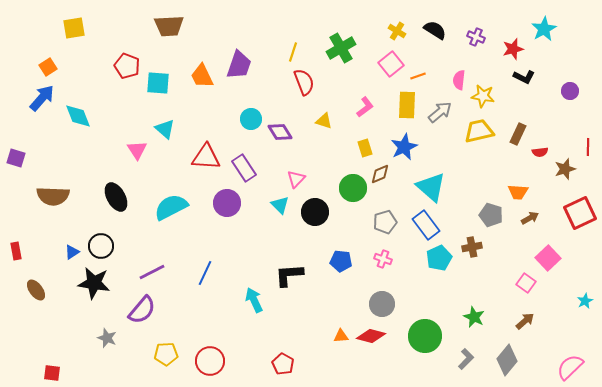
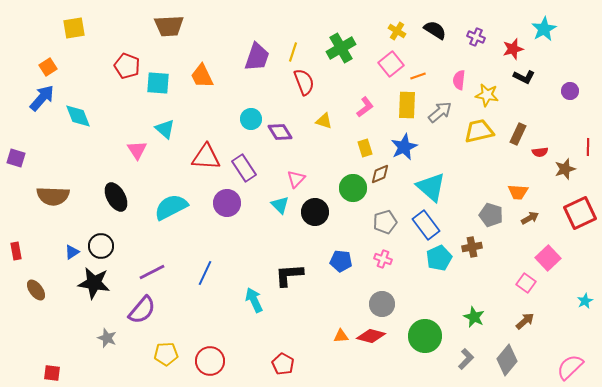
purple trapezoid at (239, 65): moved 18 px right, 8 px up
yellow star at (483, 96): moved 4 px right, 1 px up
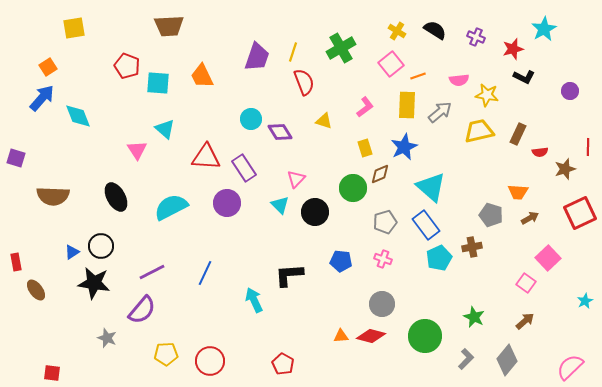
pink semicircle at (459, 80): rotated 102 degrees counterclockwise
red rectangle at (16, 251): moved 11 px down
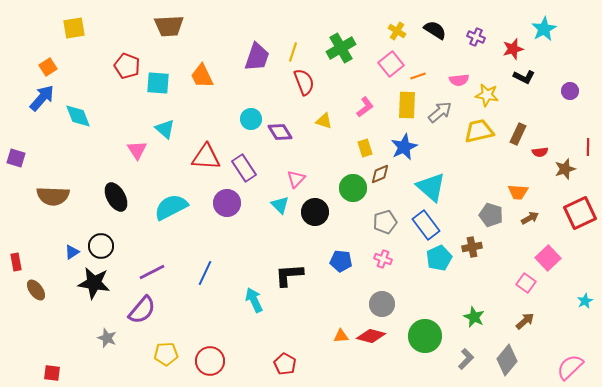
red pentagon at (283, 364): moved 2 px right
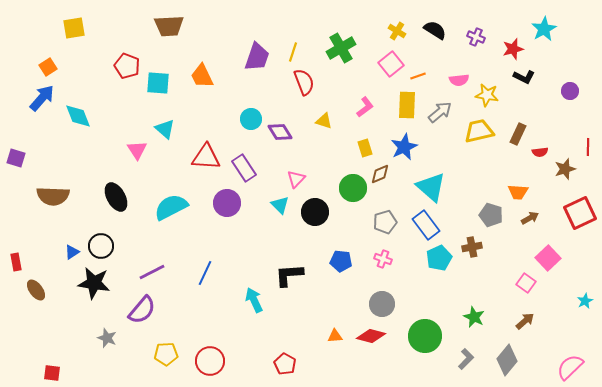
orange triangle at (341, 336): moved 6 px left
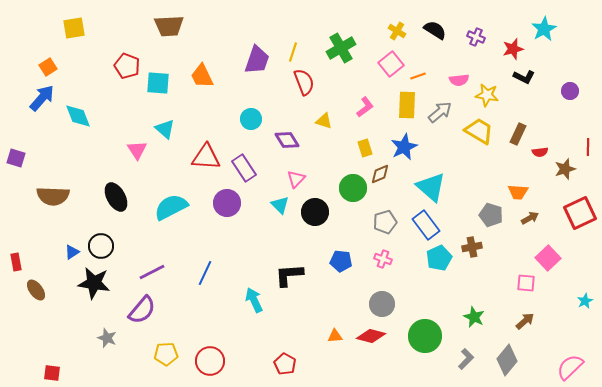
purple trapezoid at (257, 57): moved 3 px down
yellow trapezoid at (479, 131): rotated 44 degrees clockwise
purple diamond at (280, 132): moved 7 px right, 8 px down
pink square at (526, 283): rotated 30 degrees counterclockwise
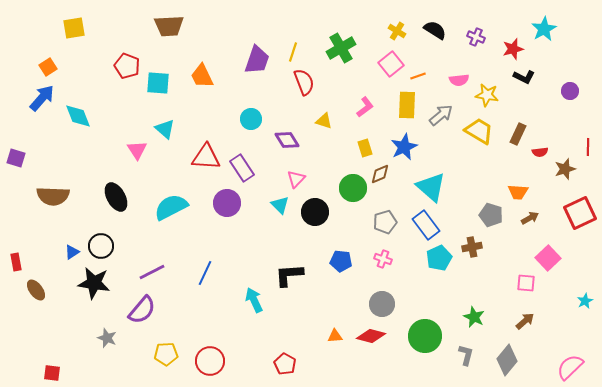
gray arrow at (440, 112): moved 1 px right, 3 px down
purple rectangle at (244, 168): moved 2 px left
gray L-shape at (466, 359): moved 4 px up; rotated 30 degrees counterclockwise
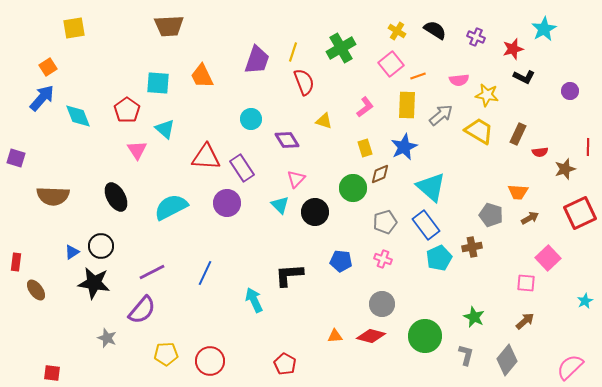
red pentagon at (127, 66): moved 44 px down; rotated 15 degrees clockwise
red rectangle at (16, 262): rotated 18 degrees clockwise
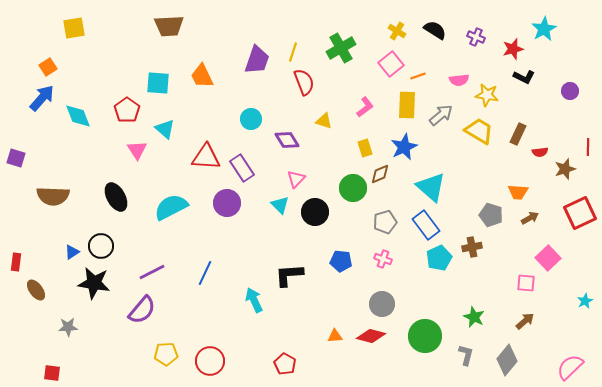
gray star at (107, 338): moved 39 px left, 11 px up; rotated 24 degrees counterclockwise
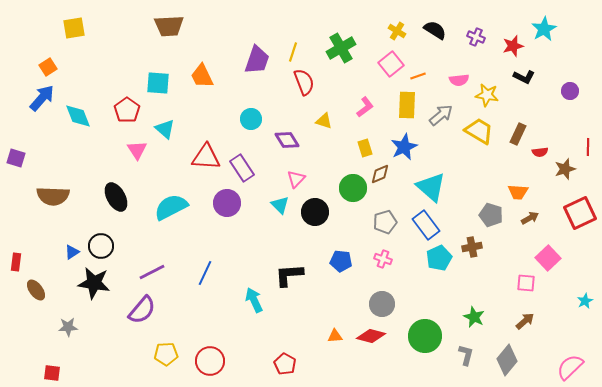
red star at (513, 49): moved 3 px up
